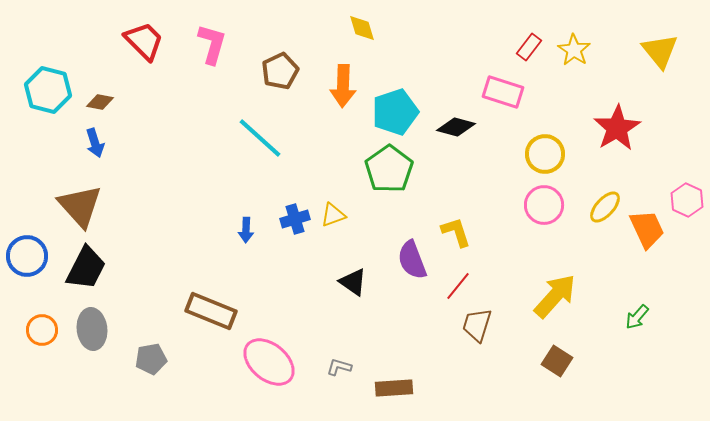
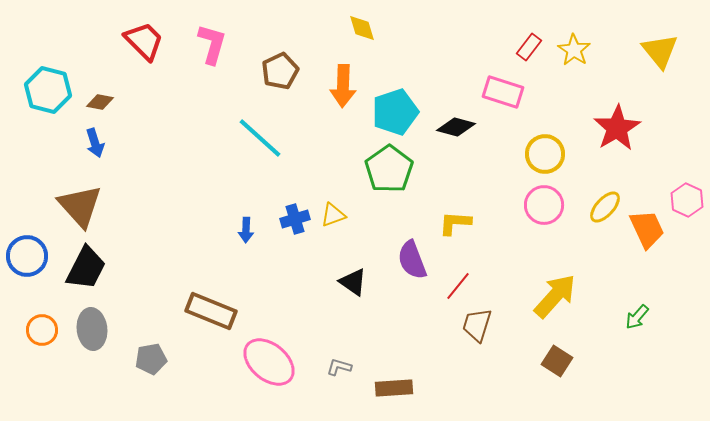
yellow L-shape at (456, 232): moved 1 px left, 9 px up; rotated 68 degrees counterclockwise
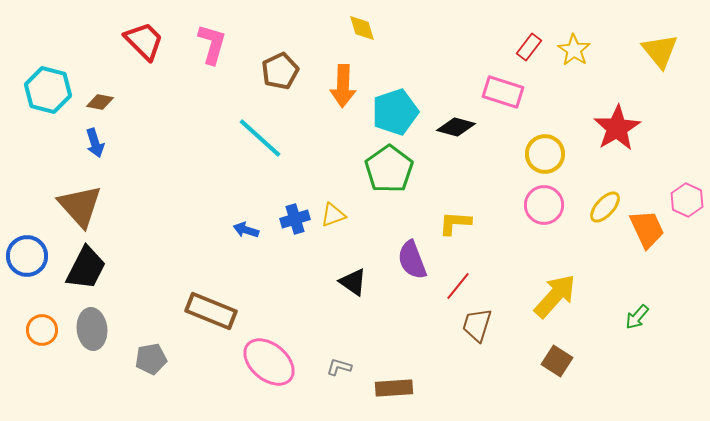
blue arrow at (246, 230): rotated 105 degrees clockwise
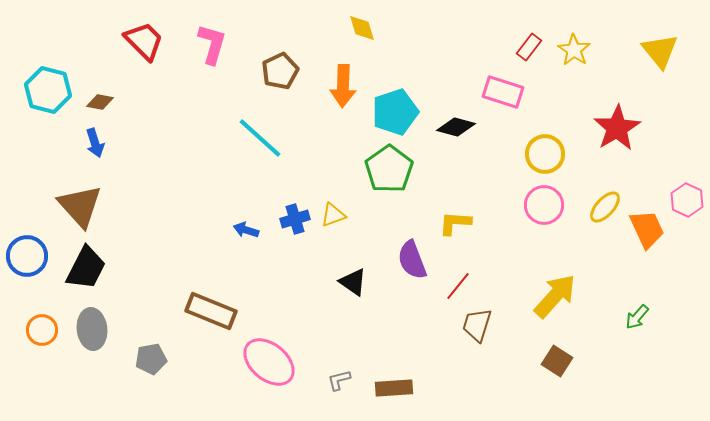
gray L-shape at (339, 367): moved 13 px down; rotated 30 degrees counterclockwise
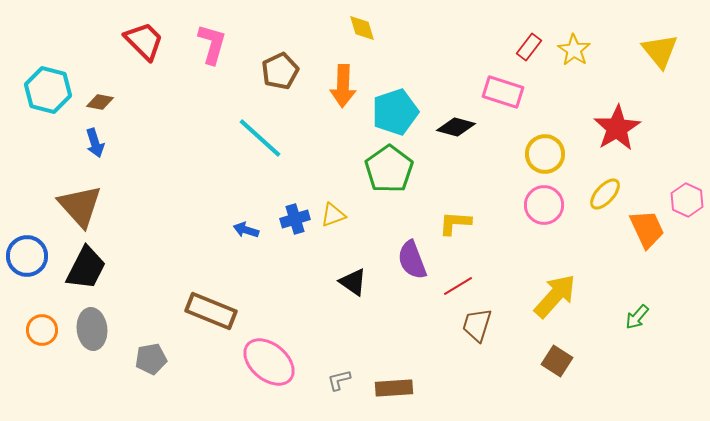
yellow ellipse at (605, 207): moved 13 px up
red line at (458, 286): rotated 20 degrees clockwise
